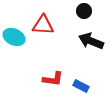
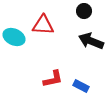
red L-shape: rotated 20 degrees counterclockwise
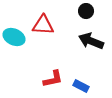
black circle: moved 2 px right
